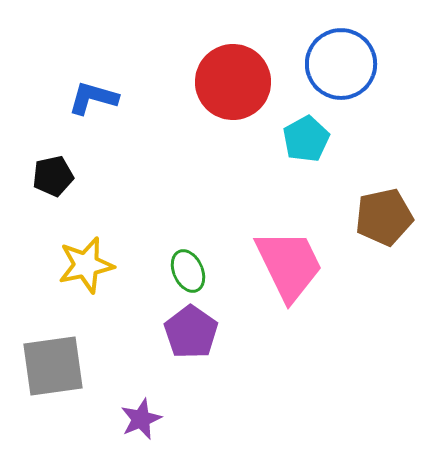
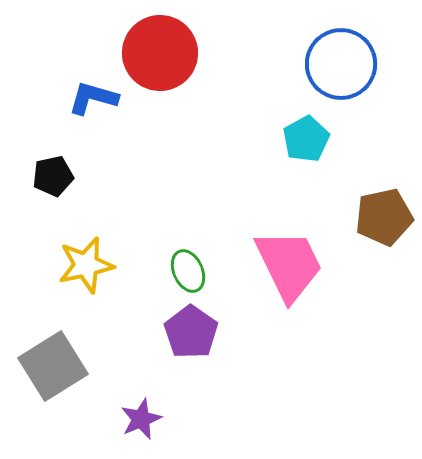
red circle: moved 73 px left, 29 px up
gray square: rotated 24 degrees counterclockwise
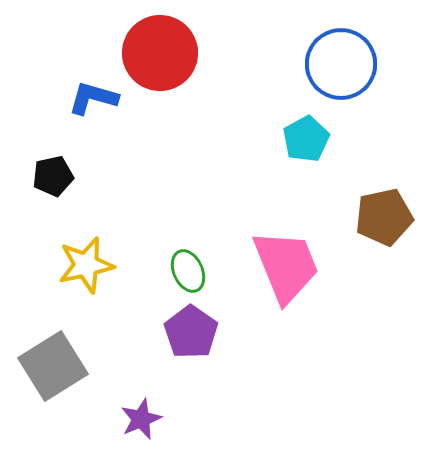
pink trapezoid: moved 3 px left, 1 px down; rotated 4 degrees clockwise
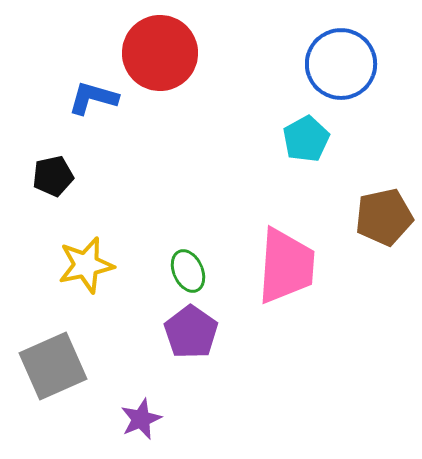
pink trapezoid: rotated 26 degrees clockwise
gray square: rotated 8 degrees clockwise
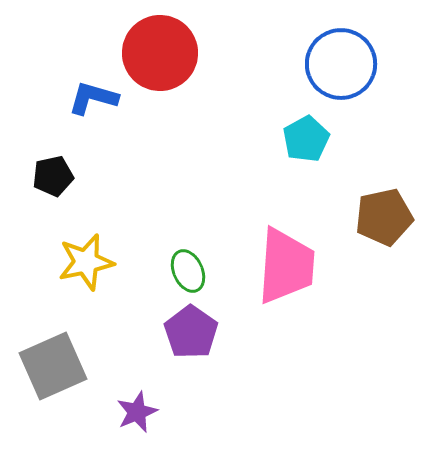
yellow star: moved 3 px up
purple star: moved 4 px left, 7 px up
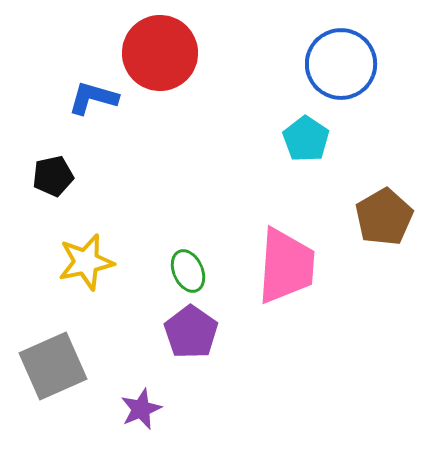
cyan pentagon: rotated 9 degrees counterclockwise
brown pentagon: rotated 18 degrees counterclockwise
purple star: moved 4 px right, 3 px up
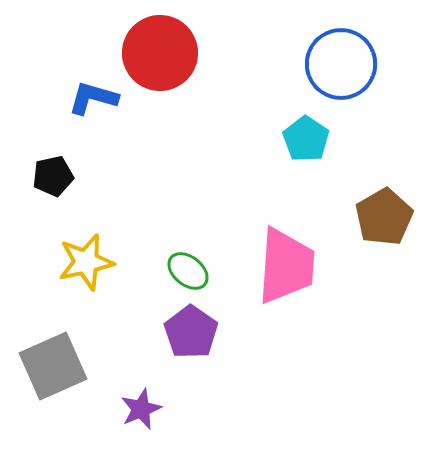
green ellipse: rotated 27 degrees counterclockwise
